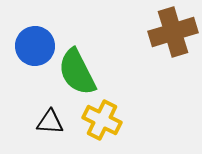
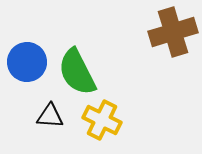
blue circle: moved 8 px left, 16 px down
black triangle: moved 6 px up
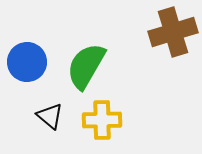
green semicircle: moved 9 px right, 6 px up; rotated 57 degrees clockwise
black triangle: rotated 36 degrees clockwise
yellow cross: rotated 27 degrees counterclockwise
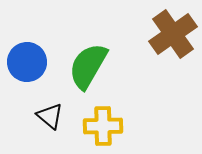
brown cross: moved 2 px down; rotated 18 degrees counterclockwise
green semicircle: moved 2 px right
yellow cross: moved 1 px right, 6 px down
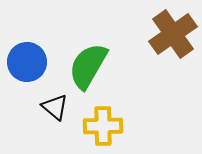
black triangle: moved 5 px right, 9 px up
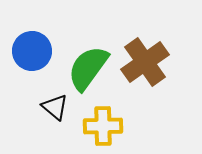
brown cross: moved 28 px left, 28 px down
blue circle: moved 5 px right, 11 px up
green semicircle: moved 2 px down; rotated 6 degrees clockwise
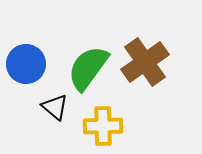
blue circle: moved 6 px left, 13 px down
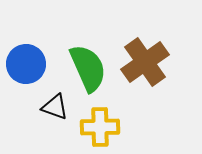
green semicircle: rotated 120 degrees clockwise
black triangle: rotated 20 degrees counterclockwise
yellow cross: moved 3 px left, 1 px down
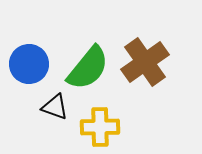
blue circle: moved 3 px right
green semicircle: rotated 63 degrees clockwise
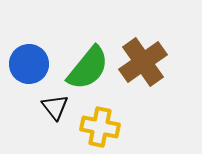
brown cross: moved 2 px left
black triangle: rotated 32 degrees clockwise
yellow cross: rotated 12 degrees clockwise
